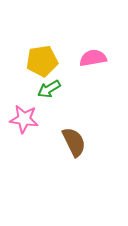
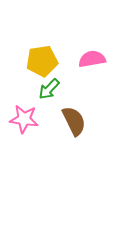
pink semicircle: moved 1 px left, 1 px down
green arrow: rotated 15 degrees counterclockwise
brown semicircle: moved 21 px up
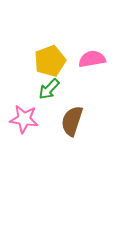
yellow pentagon: moved 8 px right; rotated 12 degrees counterclockwise
brown semicircle: moved 2 px left; rotated 136 degrees counterclockwise
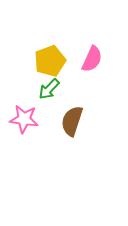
pink semicircle: rotated 124 degrees clockwise
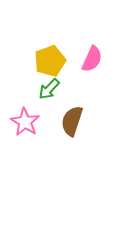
pink star: moved 1 px right, 3 px down; rotated 24 degrees clockwise
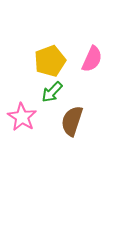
green arrow: moved 3 px right, 3 px down
pink star: moved 3 px left, 5 px up
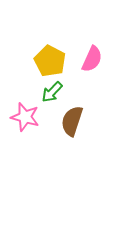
yellow pentagon: rotated 24 degrees counterclockwise
pink star: moved 3 px right; rotated 16 degrees counterclockwise
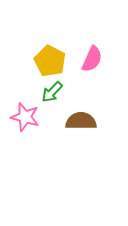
brown semicircle: moved 9 px right; rotated 72 degrees clockwise
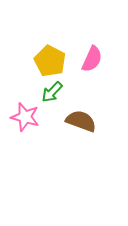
brown semicircle: rotated 20 degrees clockwise
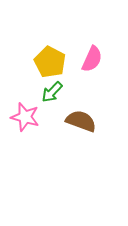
yellow pentagon: moved 1 px down
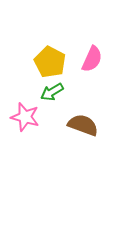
green arrow: rotated 15 degrees clockwise
brown semicircle: moved 2 px right, 4 px down
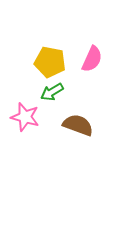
yellow pentagon: rotated 16 degrees counterclockwise
brown semicircle: moved 5 px left
